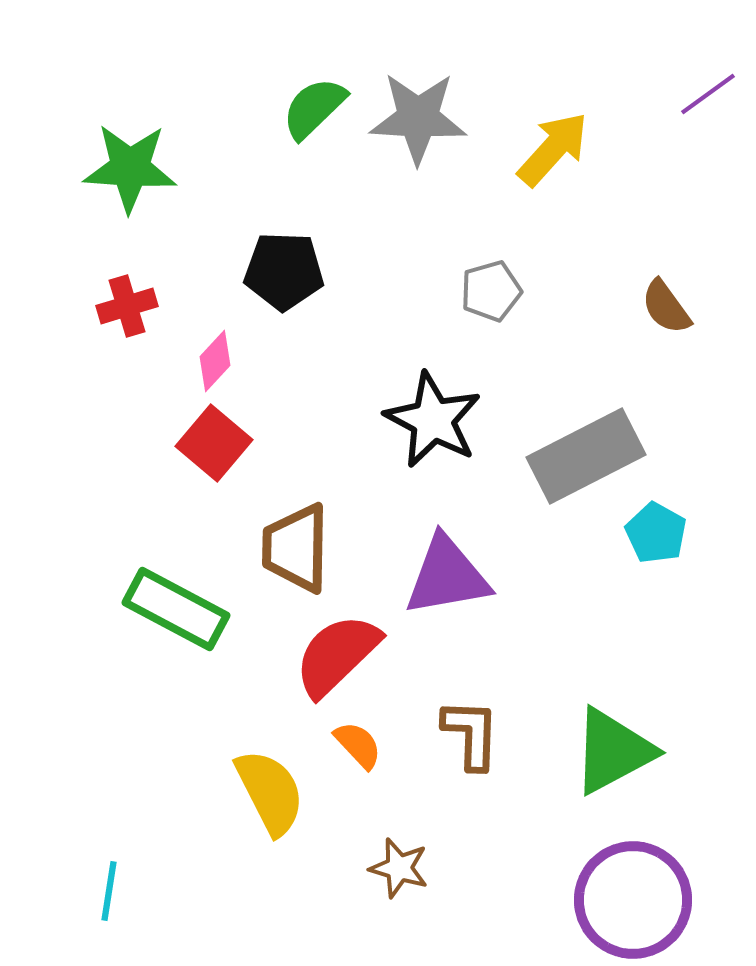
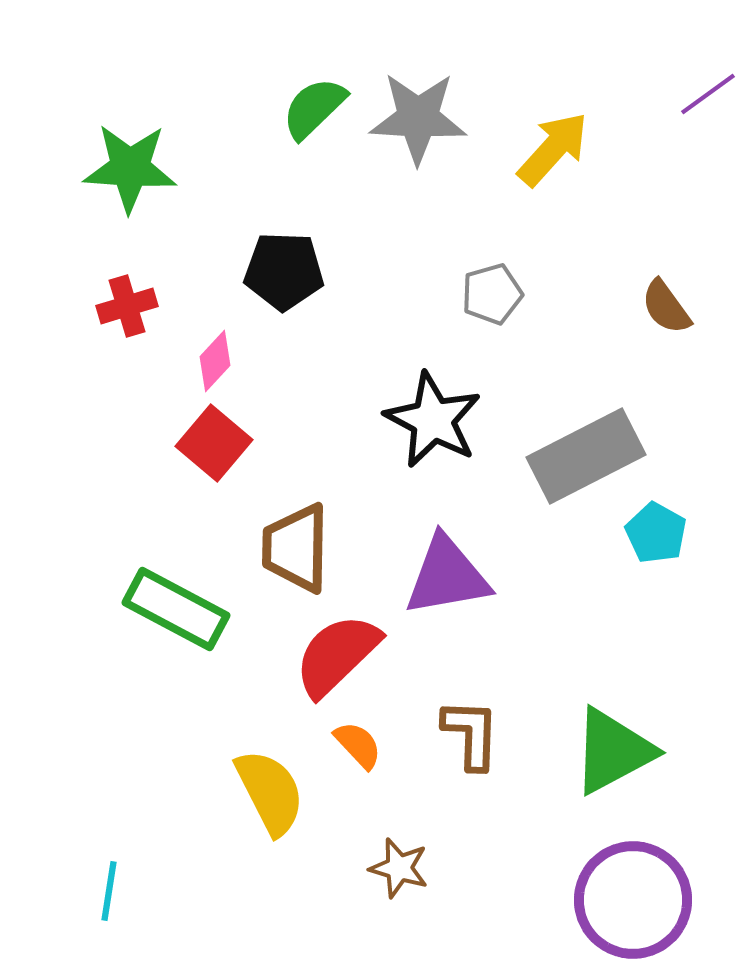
gray pentagon: moved 1 px right, 3 px down
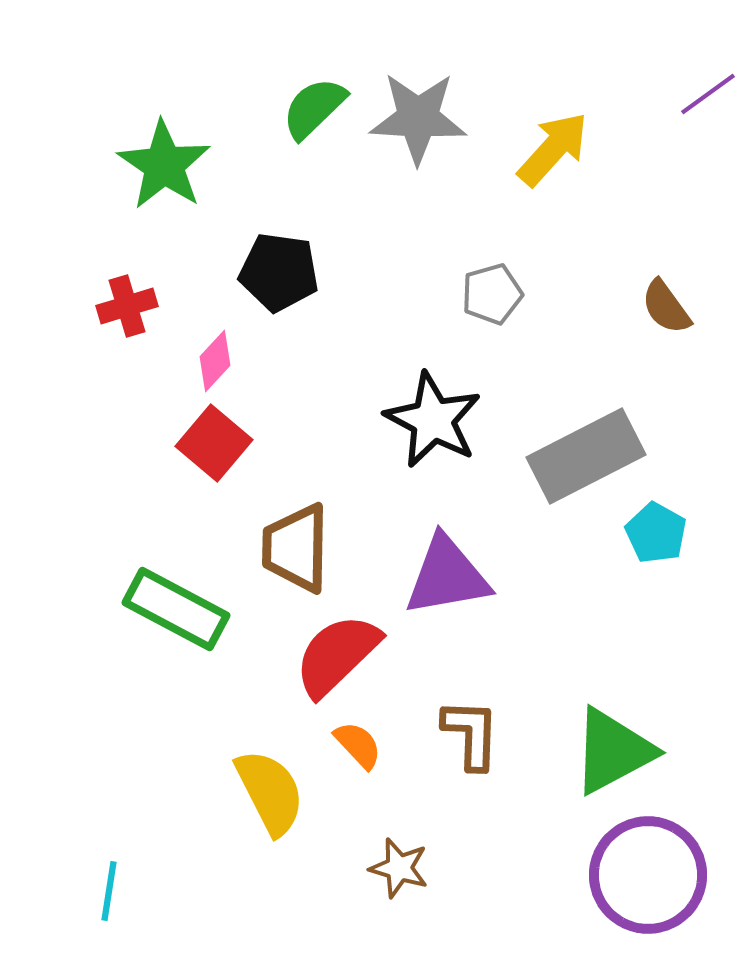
green star: moved 34 px right, 3 px up; rotated 30 degrees clockwise
black pentagon: moved 5 px left, 1 px down; rotated 6 degrees clockwise
purple circle: moved 15 px right, 25 px up
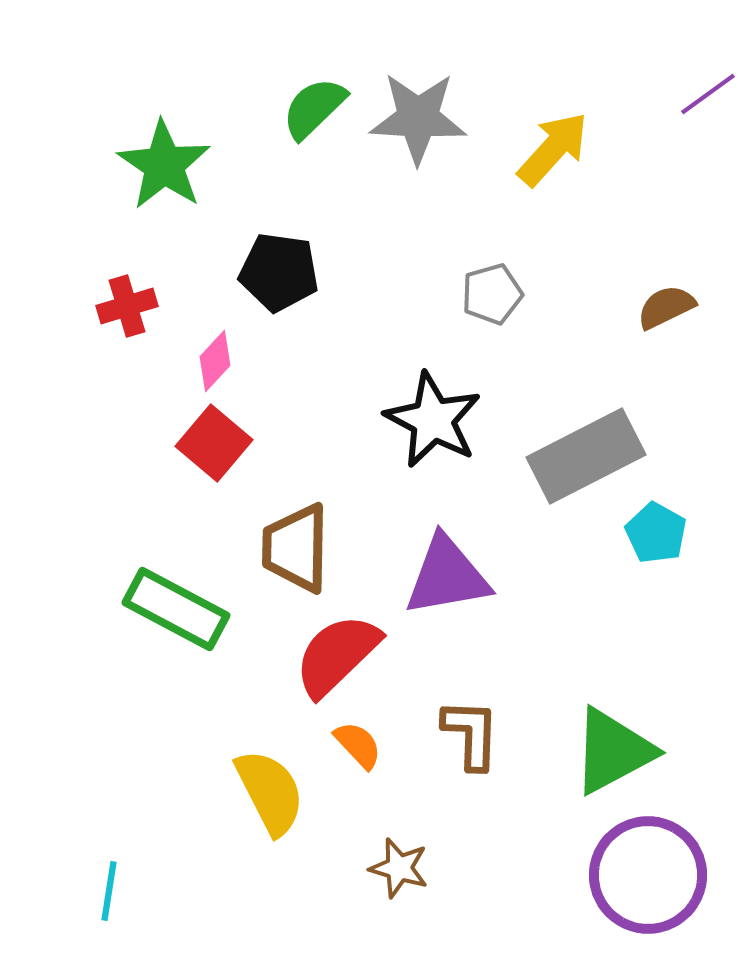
brown semicircle: rotated 100 degrees clockwise
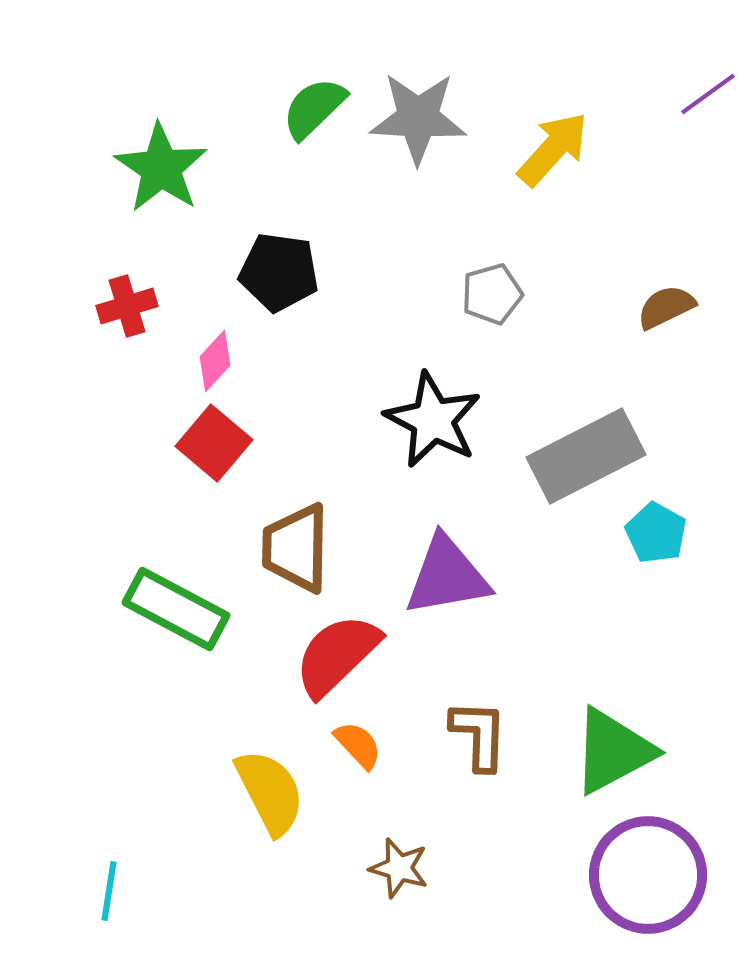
green star: moved 3 px left, 3 px down
brown L-shape: moved 8 px right, 1 px down
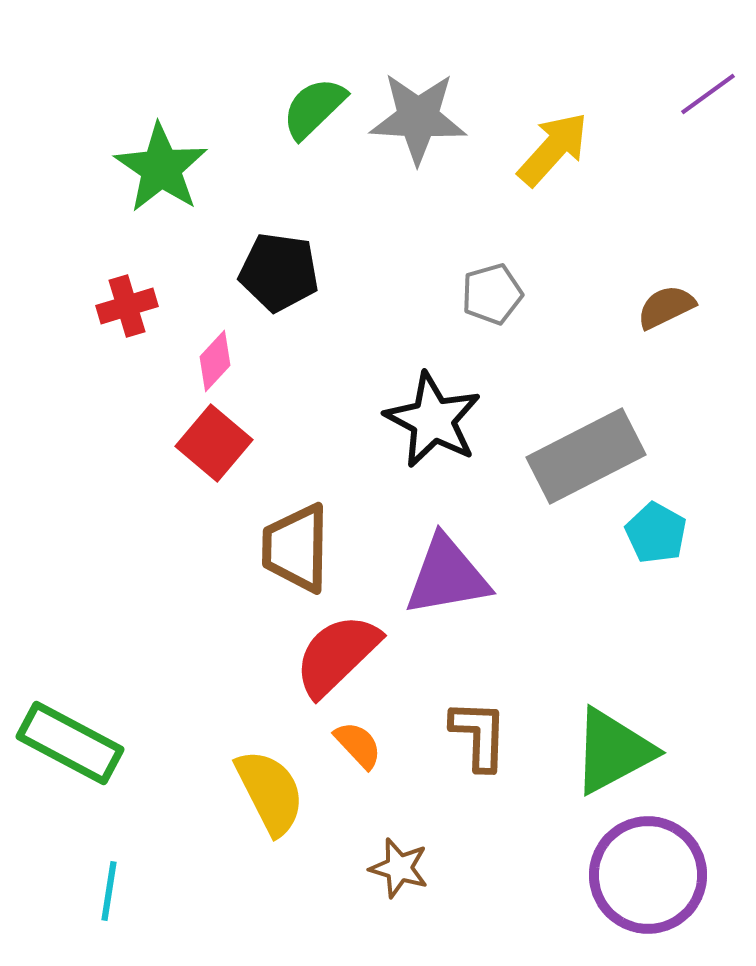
green rectangle: moved 106 px left, 134 px down
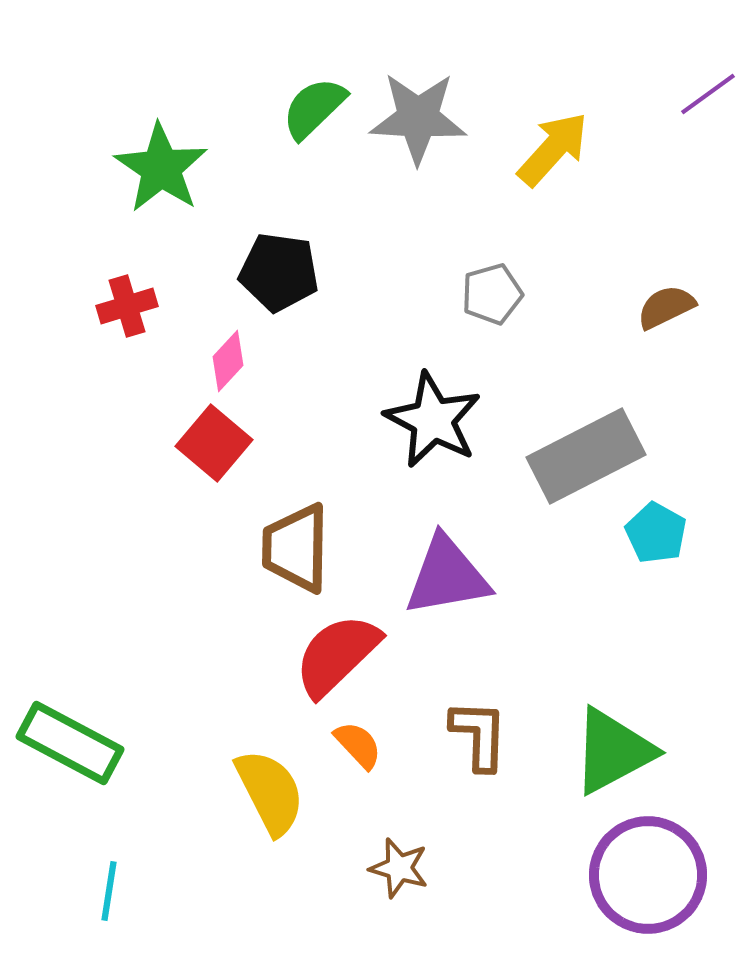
pink diamond: moved 13 px right
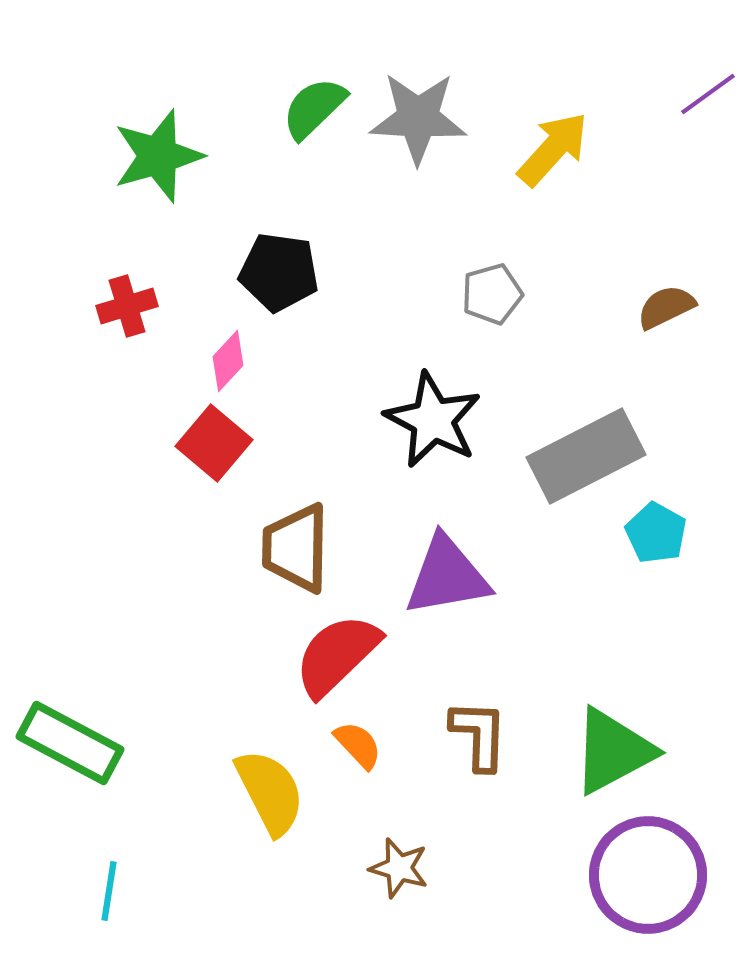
green star: moved 3 px left, 12 px up; rotated 22 degrees clockwise
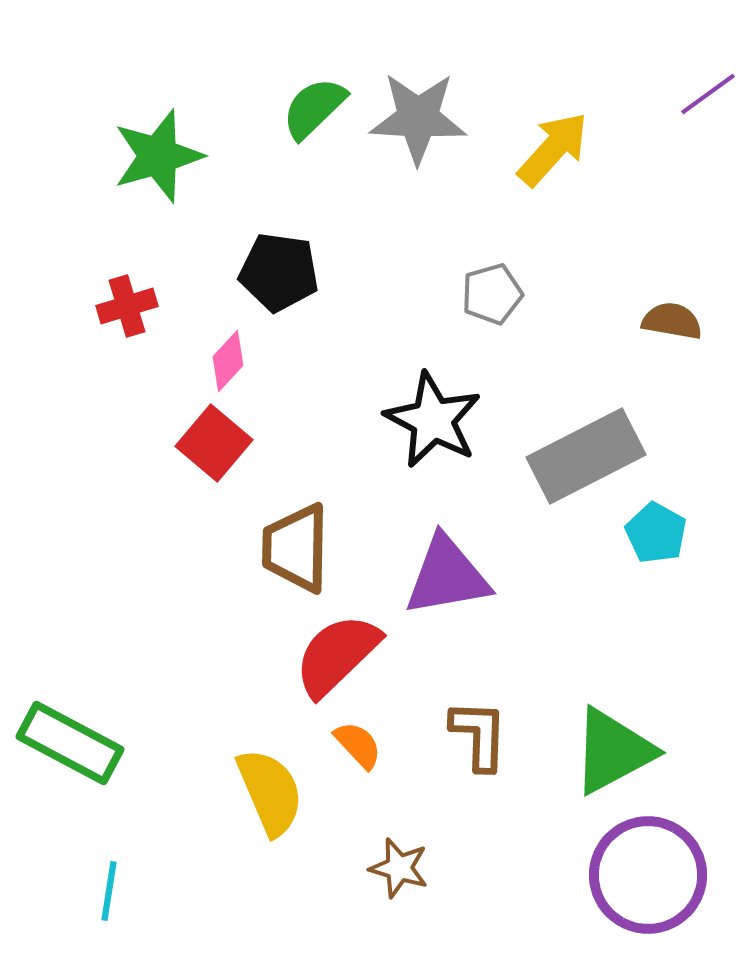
brown semicircle: moved 6 px right, 14 px down; rotated 36 degrees clockwise
yellow semicircle: rotated 4 degrees clockwise
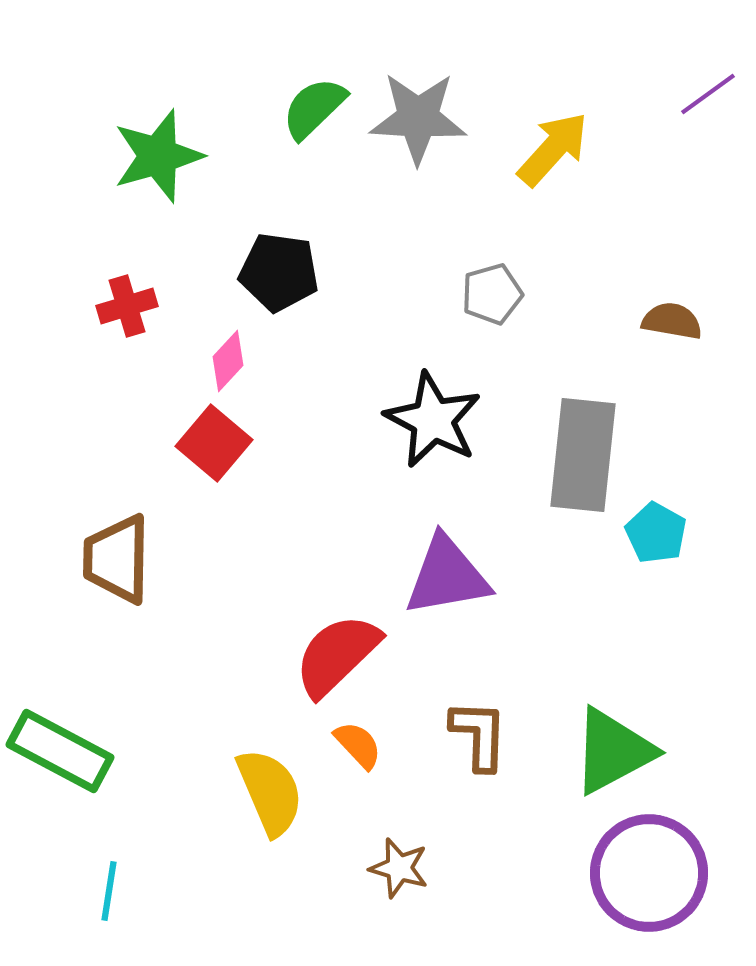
gray rectangle: moved 3 px left, 1 px up; rotated 57 degrees counterclockwise
brown trapezoid: moved 179 px left, 11 px down
green rectangle: moved 10 px left, 8 px down
purple circle: moved 1 px right, 2 px up
